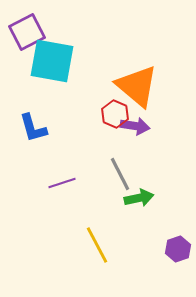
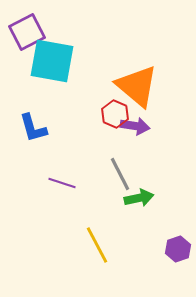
purple line: rotated 36 degrees clockwise
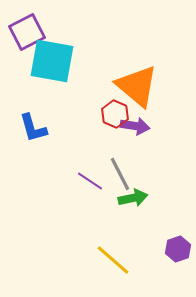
purple line: moved 28 px right, 2 px up; rotated 16 degrees clockwise
green arrow: moved 6 px left
yellow line: moved 16 px right, 15 px down; rotated 21 degrees counterclockwise
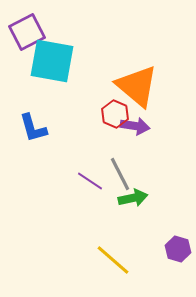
purple hexagon: rotated 25 degrees counterclockwise
